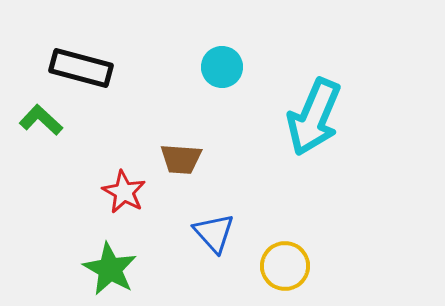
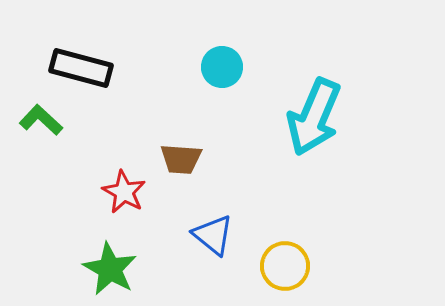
blue triangle: moved 1 px left, 2 px down; rotated 9 degrees counterclockwise
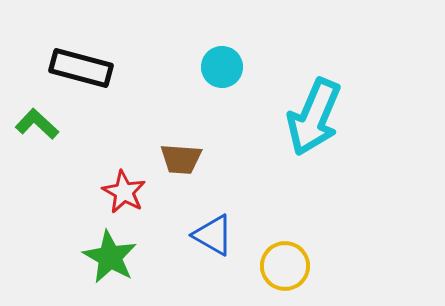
green L-shape: moved 4 px left, 4 px down
blue triangle: rotated 9 degrees counterclockwise
green star: moved 12 px up
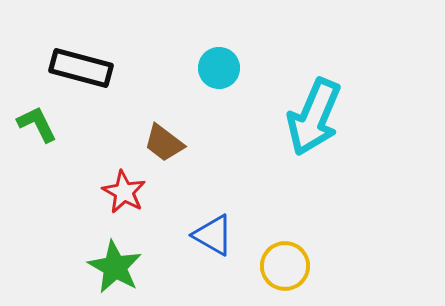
cyan circle: moved 3 px left, 1 px down
green L-shape: rotated 21 degrees clockwise
brown trapezoid: moved 17 px left, 16 px up; rotated 33 degrees clockwise
green star: moved 5 px right, 10 px down
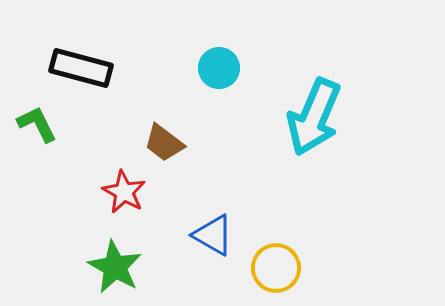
yellow circle: moved 9 px left, 2 px down
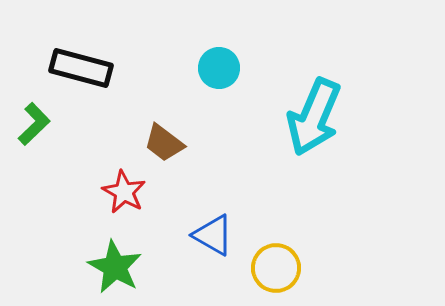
green L-shape: moved 3 px left; rotated 72 degrees clockwise
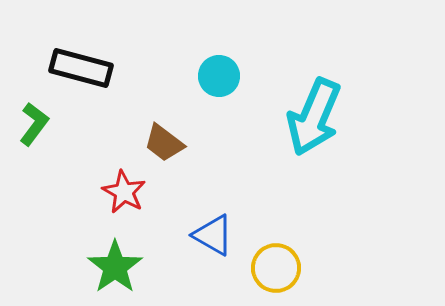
cyan circle: moved 8 px down
green L-shape: rotated 9 degrees counterclockwise
green star: rotated 8 degrees clockwise
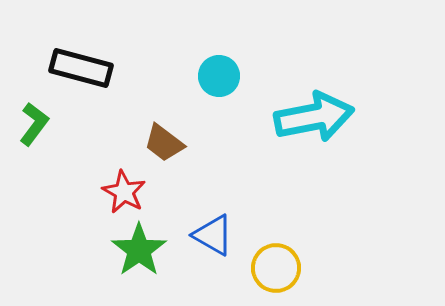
cyan arrow: rotated 124 degrees counterclockwise
green star: moved 24 px right, 17 px up
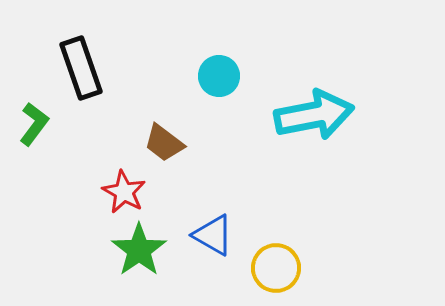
black rectangle: rotated 56 degrees clockwise
cyan arrow: moved 2 px up
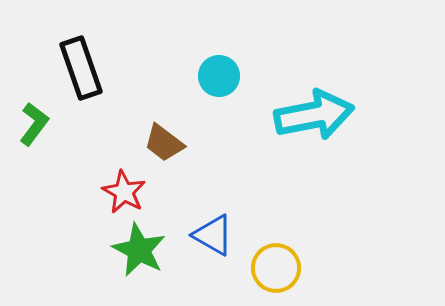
green star: rotated 10 degrees counterclockwise
